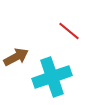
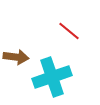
brown arrow: rotated 35 degrees clockwise
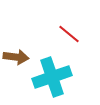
red line: moved 3 px down
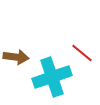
red line: moved 13 px right, 19 px down
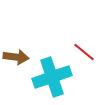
red line: moved 2 px right, 1 px up
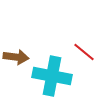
cyan cross: moved 1 px up; rotated 30 degrees clockwise
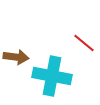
red line: moved 9 px up
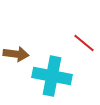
brown arrow: moved 3 px up
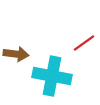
red line: rotated 75 degrees counterclockwise
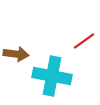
red line: moved 2 px up
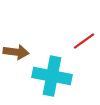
brown arrow: moved 2 px up
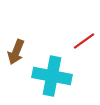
brown arrow: rotated 105 degrees clockwise
